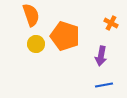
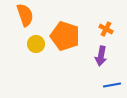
orange semicircle: moved 6 px left
orange cross: moved 5 px left, 6 px down
blue line: moved 8 px right
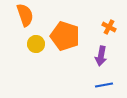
orange cross: moved 3 px right, 2 px up
blue line: moved 8 px left
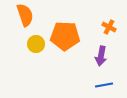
orange pentagon: rotated 16 degrees counterclockwise
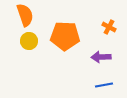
yellow circle: moved 7 px left, 3 px up
purple arrow: moved 1 px down; rotated 78 degrees clockwise
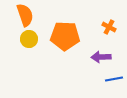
yellow circle: moved 2 px up
blue line: moved 10 px right, 6 px up
